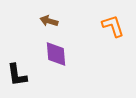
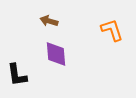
orange L-shape: moved 1 px left, 4 px down
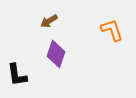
brown arrow: rotated 48 degrees counterclockwise
purple diamond: rotated 24 degrees clockwise
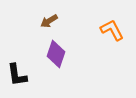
orange L-shape: rotated 10 degrees counterclockwise
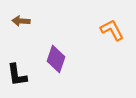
brown arrow: moved 28 px left; rotated 36 degrees clockwise
purple diamond: moved 5 px down
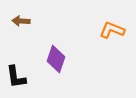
orange L-shape: rotated 40 degrees counterclockwise
black L-shape: moved 1 px left, 2 px down
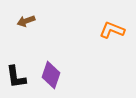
brown arrow: moved 5 px right; rotated 24 degrees counterclockwise
purple diamond: moved 5 px left, 16 px down
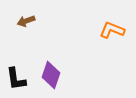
black L-shape: moved 2 px down
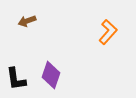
brown arrow: moved 1 px right
orange L-shape: moved 4 px left, 2 px down; rotated 110 degrees clockwise
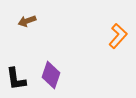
orange L-shape: moved 10 px right, 4 px down
